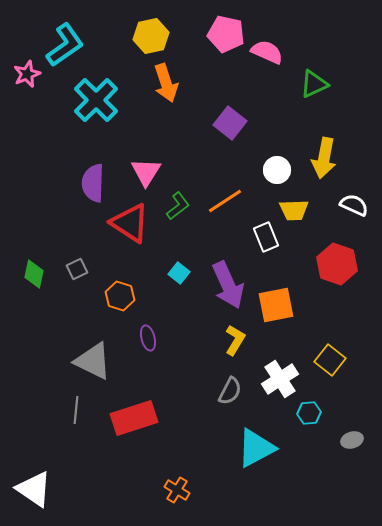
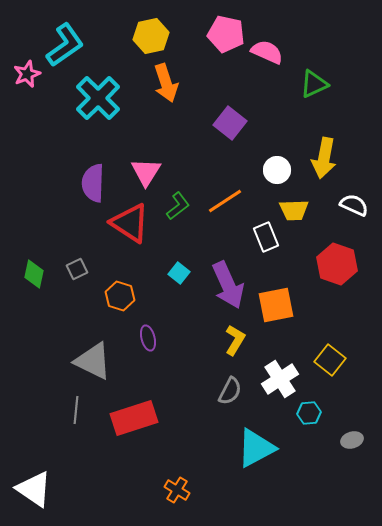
cyan cross: moved 2 px right, 2 px up
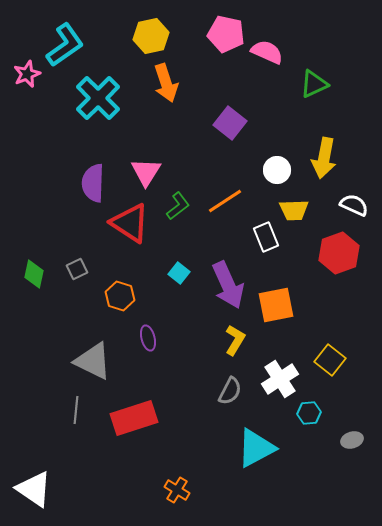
red hexagon: moved 2 px right, 11 px up; rotated 21 degrees clockwise
